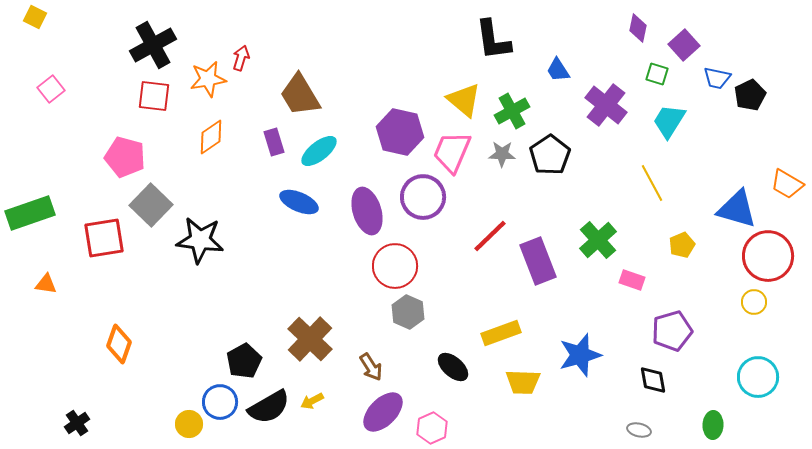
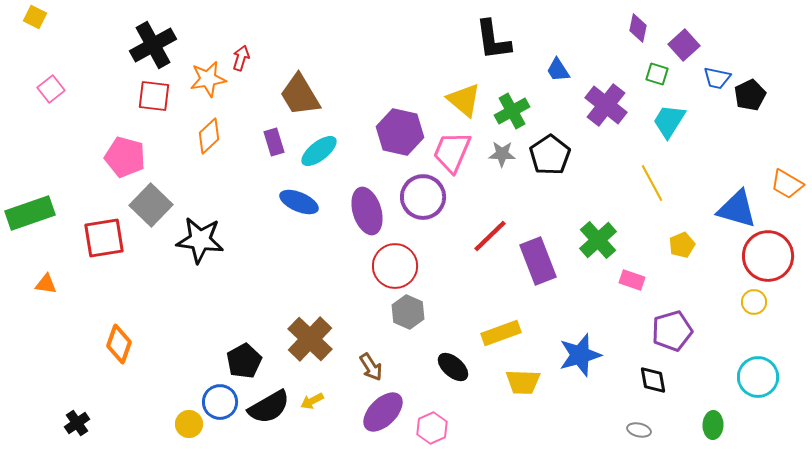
orange diamond at (211, 137): moved 2 px left, 1 px up; rotated 9 degrees counterclockwise
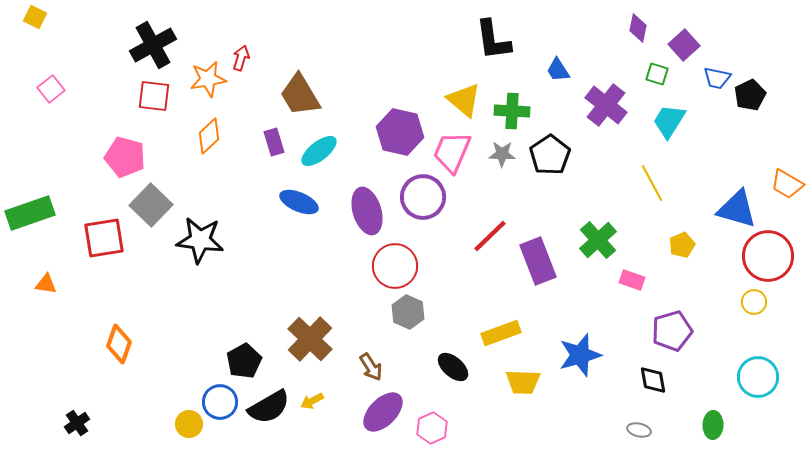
green cross at (512, 111): rotated 32 degrees clockwise
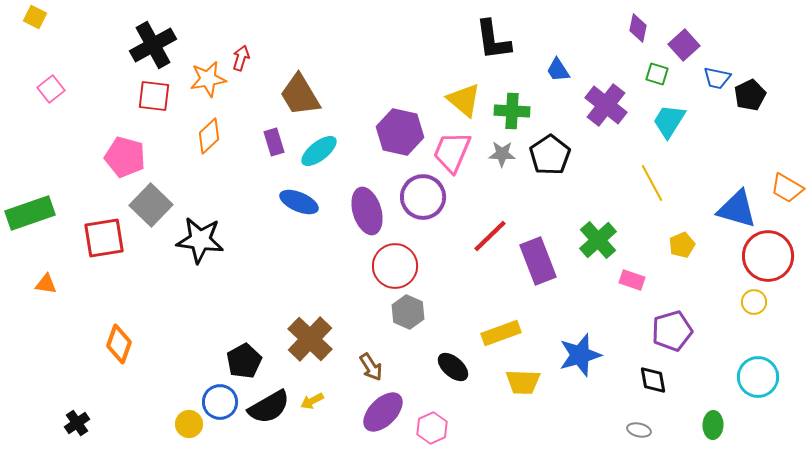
orange trapezoid at (787, 184): moved 4 px down
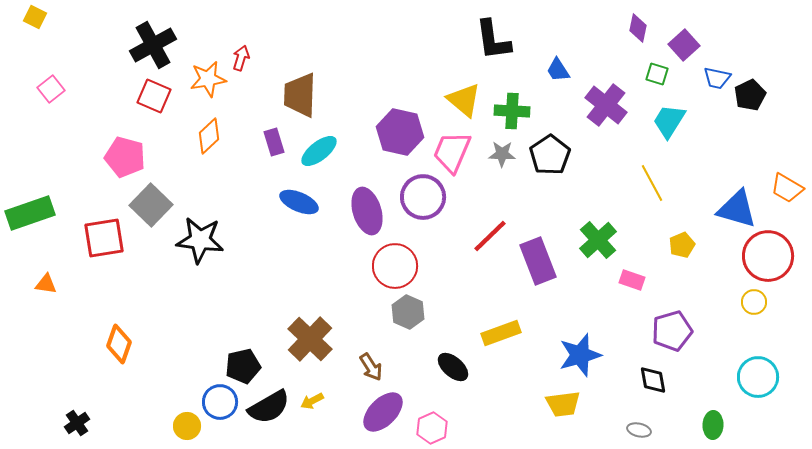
brown trapezoid at (300, 95): rotated 33 degrees clockwise
red square at (154, 96): rotated 16 degrees clockwise
black pentagon at (244, 361): moved 1 px left, 5 px down; rotated 16 degrees clockwise
yellow trapezoid at (523, 382): moved 40 px right, 22 px down; rotated 9 degrees counterclockwise
yellow circle at (189, 424): moved 2 px left, 2 px down
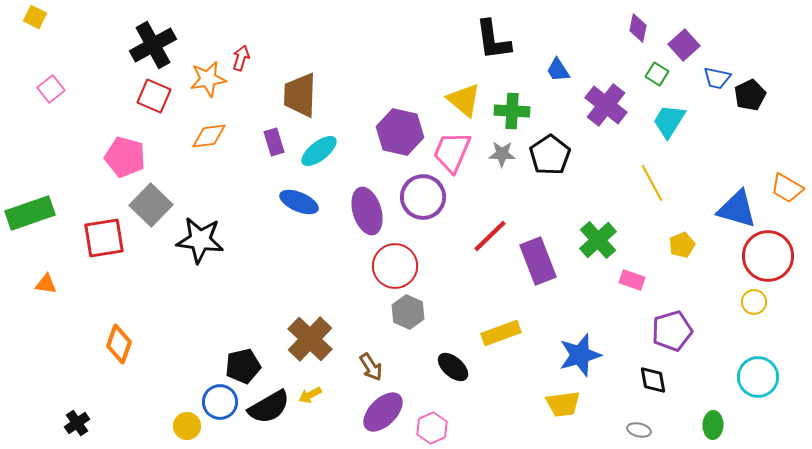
green square at (657, 74): rotated 15 degrees clockwise
orange diamond at (209, 136): rotated 36 degrees clockwise
yellow arrow at (312, 401): moved 2 px left, 6 px up
